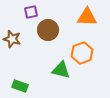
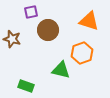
orange triangle: moved 2 px right, 4 px down; rotated 15 degrees clockwise
green rectangle: moved 6 px right
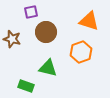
brown circle: moved 2 px left, 2 px down
orange hexagon: moved 1 px left, 1 px up
green triangle: moved 13 px left, 2 px up
